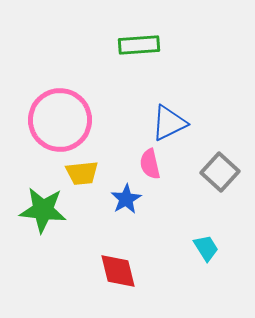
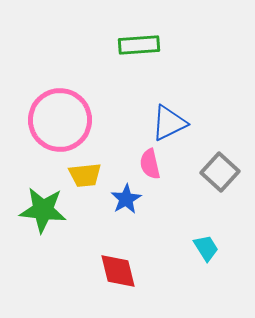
yellow trapezoid: moved 3 px right, 2 px down
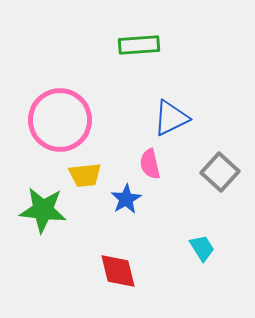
blue triangle: moved 2 px right, 5 px up
cyan trapezoid: moved 4 px left
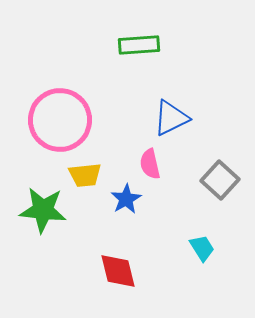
gray square: moved 8 px down
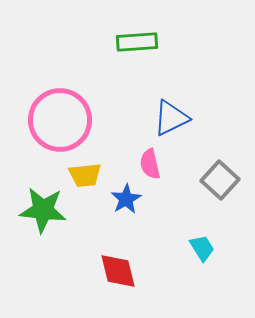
green rectangle: moved 2 px left, 3 px up
